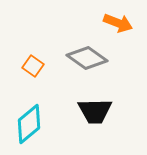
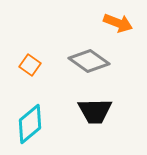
gray diamond: moved 2 px right, 3 px down
orange square: moved 3 px left, 1 px up
cyan diamond: moved 1 px right
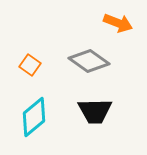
cyan diamond: moved 4 px right, 7 px up
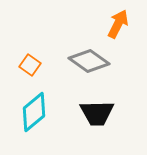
orange arrow: moved 1 px down; rotated 84 degrees counterclockwise
black trapezoid: moved 2 px right, 2 px down
cyan diamond: moved 5 px up
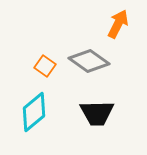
orange square: moved 15 px right, 1 px down
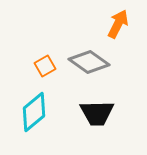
gray diamond: moved 1 px down
orange square: rotated 25 degrees clockwise
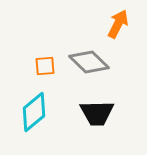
gray diamond: rotated 9 degrees clockwise
orange square: rotated 25 degrees clockwise
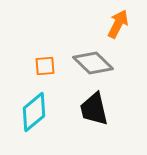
gray diamond: moved 4 px right, 1 px down
black trapezoid: moved 3 px left, 4 px up; rotated 78 degrees clockwise
